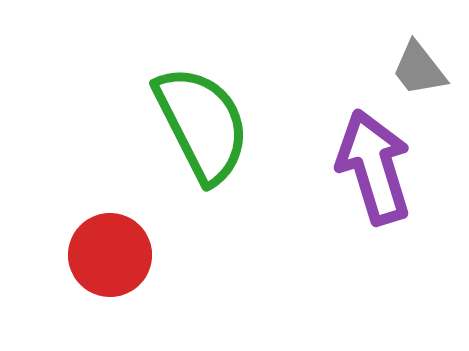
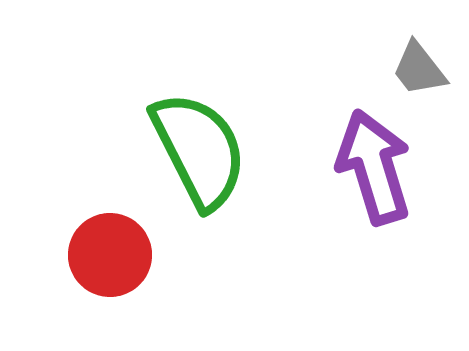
green semicircle: moved 3 px left, 26 px down
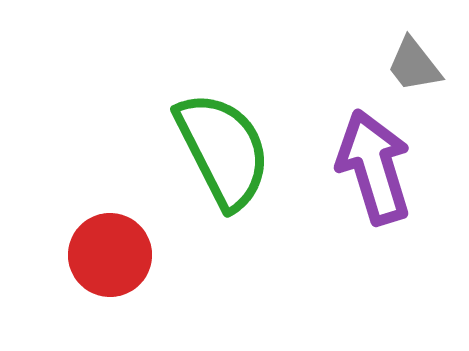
gray trapezoid: moved 5 px left, 4 px up
green semicircle: moved 24 px right
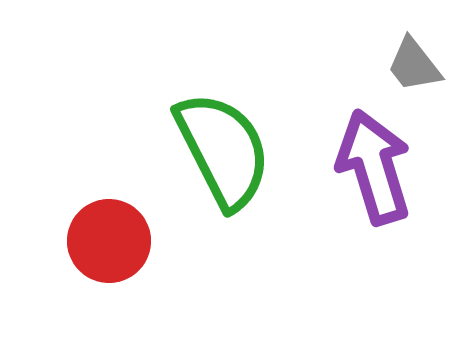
red circle: moved 1 px left, 14 px up
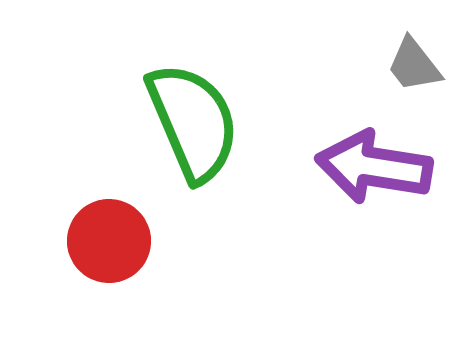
green semicircle: moved 30 px left, 28 px up; rotated 4 degrees clockwise
purple arrow: rotated 64 degrees counterclockwise
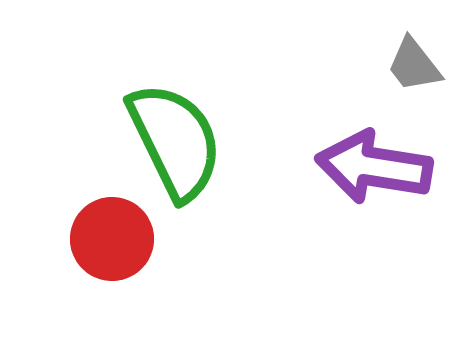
green semicircle: moved 18 px left, 19 px down; rotated 3 degrees counterclockwise
red circle: moved 3 px right, 2 px up
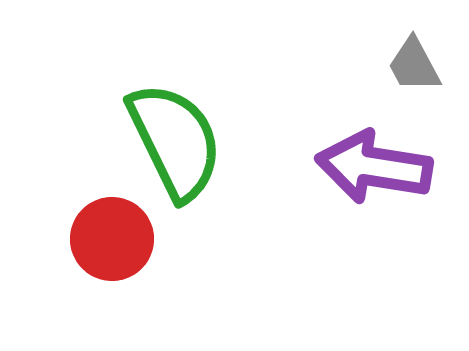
gray trapezoid: rotated 10 degrees clockwise
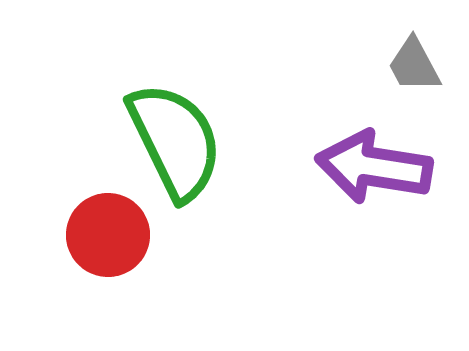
red circle: moved 4 px left, 4 px up
